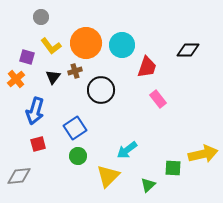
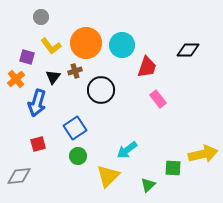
blue arrow: moved 2 px right, 8 px up
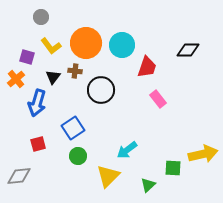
brown cross: rotated 24 degrees clockwise
blue square: moved 2 px left
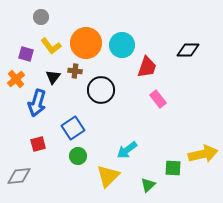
purple square: moved 1 px left, 3 px up
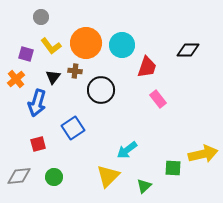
green circle: moved 24 px left, 21 px down
green triangle: moved 4 px left, 1 px down
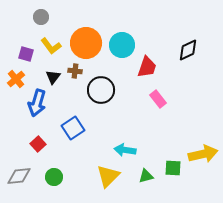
black diamond: rotated 25 degrees counterclockwise
red square: rotated 28 degrees counterclockwise
cyan arrow: moved 2 px left; rotated 45 degrees clockwise
green triangle: moved 2 px right, 10 px up; rotated 28 degrees clockwise
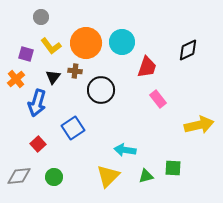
cyan circle: moved 3 px up
yellow arrow: moved 4 px left, 29 px up
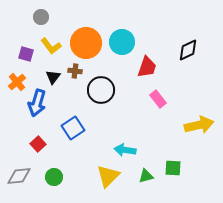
orange cross: moved 1 px right, 3 px down
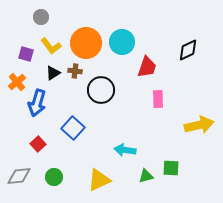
black triangle: moved 4 px up; rotated 21 degrees clockwise
pink rectangle: rotated 36 degrees clockwise
blue square: rotated 15 degrees counterclockwise
green square: moved 2 px left
yellow triangle: moved 9 px left, 4 px down; rotated 20 degrees clockwise
